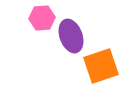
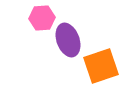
purple ellipse: moved 3 px left, 4 px down
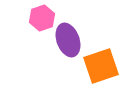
pink hexagon: rotated 15 degrees counterclockwise
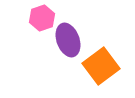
orange square: rotated 18 degrees counterclockwise
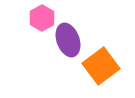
pink hexagon: rotated 10 degrees counterclockwise
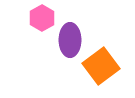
purple ellipse: moved 2 px right; rotated 20 degrees clockwise
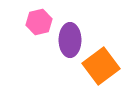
pink hexagon: moved 3 px left, 4 px down; rotated 15 degrees clockwise
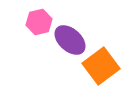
purple ellipse: rotated 48 degrees counterclockwise
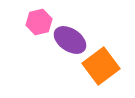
purple ellipse: rotated 8 degrees counterclockwise
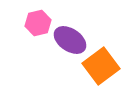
pink hexagon: moved 1 px left, 1 px down
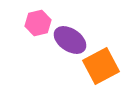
orange square: rotated 9 degrees clockwise
